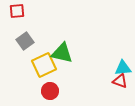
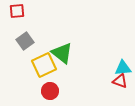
green triangle: rotated 25 degrees clockwise
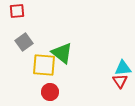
gray square: moved 1 px left, 1 px down
yellow square: rotated 30 degrees clockwise
red triangle: rotated 35 degrees clockwise
red circle: moved 1 px down
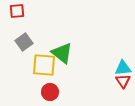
red triangle: moved 3 px right
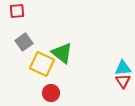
yellow square: moved 2 px left, 1 px up; rotated 20 degrees clockwise
red circle: moved 1 px right, 1 px down
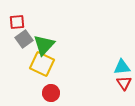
red square: moved 11 px down
gray square: moved 3 px up
green triangle: moved 18 px left, 8 px up; rotated 35 degrees clockwise
cyan triangle: moved 1 px left, 1 px up
red triangle: moved 1 px right, 2 px down
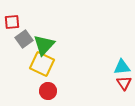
red square: moved 5 px left
red circle: moved 3 px left, 2 px up
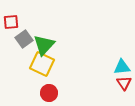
red square: moved 1 px left
red circle: moved 1 px right, 2 px down
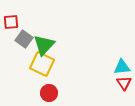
gray square: rotated 18 degrees counterclockwise
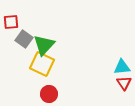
red circle: moved 1 px down
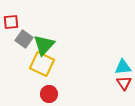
cyan triangle: moved 1 px right
